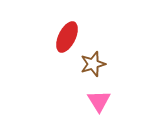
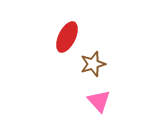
pink triangle: rotated 10 degrees counterclockwise
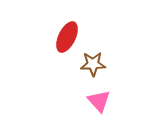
brown star: rotated 15 degrees clockwise
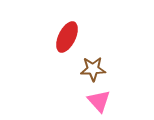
brown star: moved 5 px down
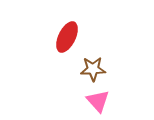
pink triangle: moved 1 px left
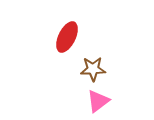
pink triangle: rotated 35 degrees clockwise
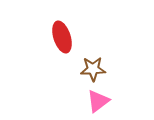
red ellipse: moved 5 px left; rotated 44 degrees counterclockwise
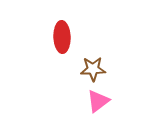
red ellipse: rotated 16 degrees clockwise
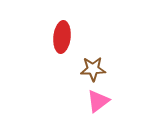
red ellipse: rotated 8 degrees clockwise
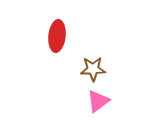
red ellipse: moved 5 px left, 1 px up
